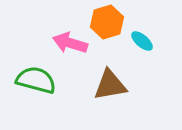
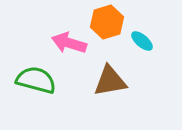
pink arrow: moved 1 px left
brown triangle: moved 4 px up
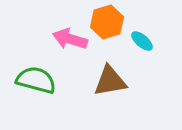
pink arrow: moved 1 px right, 4 px up
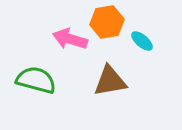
orange hexagon: rotated 8 degrees clockwise
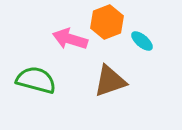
orange hexagon: rotated 12 degrees counterclockwise
brown triangle: rotated 9 degrees counterclockwise
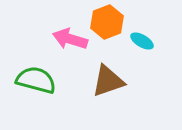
cyan ellipse: rotated 10 degrees counterclockwise
brown triangle: moved 2 px left
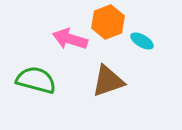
orange hexagon: moved 1 px right
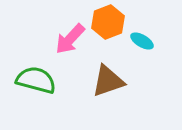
pink arrow: rotated 64 degrees counterclockwise
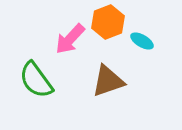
green semicircle: rotated 141 degrees counterclockwise
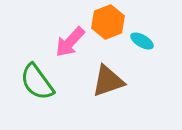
pink arrow: moved 3 px down
green semicircle: moved 1 px right, 2 px down
